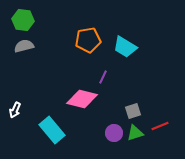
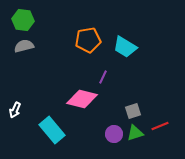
purple circle: moved 1 px down
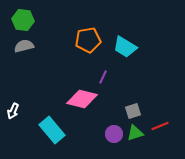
white arrow: moved 2 px left, 1 px down
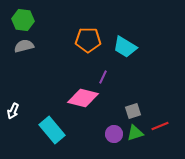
orange pentagon: rotated 10 degrees clockwise
pink diamond: moved 1 px right, 1 px up
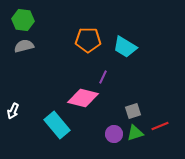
cyan rectangle: moved 5 px right, 5 px up
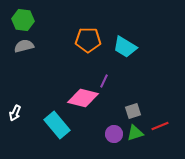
purple line: moved 1 px right, 4 px down
white arrow: moved 2 px right, 2 px down
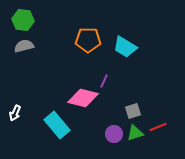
red line: moved 2 px left, 1 px down
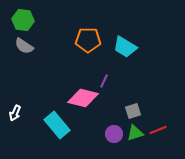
gray semicircle: rotated 132 degrees counterclockwise
red line: moved 3 px down
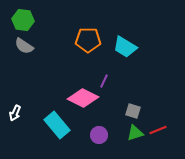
pink diamond: rotated 12 degrees clockwise
gray square: rotated 35 degrees clockwise
purple circle: moved 15 px left, 1 px down
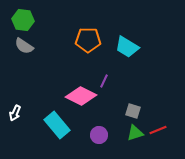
cyan trapezoid: moved 2 px right
pink diamond: moved 2 px left, 2 px up
